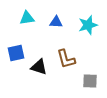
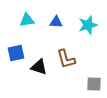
cyan triangle: moved 2 px down
gray square: moved 4 px right, 3 px down
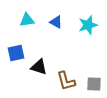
blue triangle: rotated 24 degrees clockwise
brown L-shape: moved 22 px down
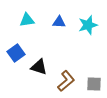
blue triangle: moved 3 px right; rotated 24 degrees counterclockwise
blue square: rotated 24 degrees counterclockwise
brown L-shape: rotated 115 degrees counterclockwise
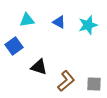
blue triangle: rotated 24 degrees clockwise
blue square: moved 2 px left, 7 px up
